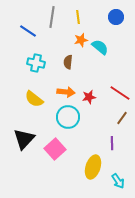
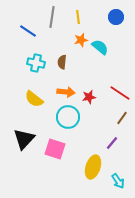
brown semicircle: moved 6 px left
purple line: rotated 40 degrees clockwise
pink square: rotated 30 degrees counterclockwise
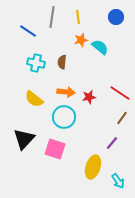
cyan circle: moved 4 px left
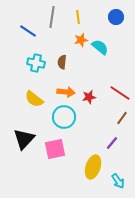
pink square: rotated 30 degrees counterclockwise
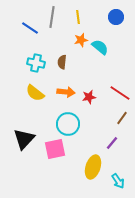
blue line: moved 2 px right, 3 px up
yellow semicircle: moved 1 px right, 6 px up
cyan circle: moved 4 px right, 7 px down
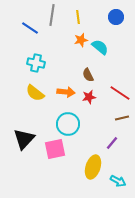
gray line: moved 2 px up
brown semicircle: moved 26 px right, 13 px down; rotated 32 degrees counterclockwise
brown line: rotated 40 degrees clockwise
cyan arrow: rotated 28 degrees counterclockwise
